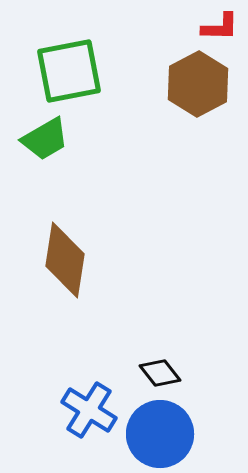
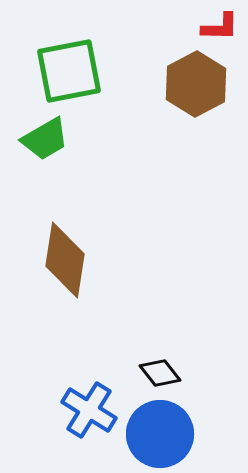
brown hexagon: moved 2 px left
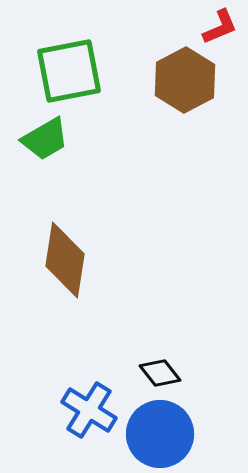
red L-shape: rotated 24 degrees counterclockwise
brown hexagon: moved 11 px left, 4 px up
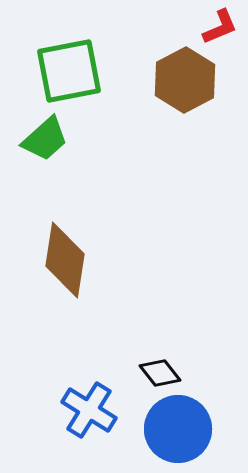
green trapezoid: rotated 12 degrees counterclockwise
blue circle: moved 18 px right, 5 px up
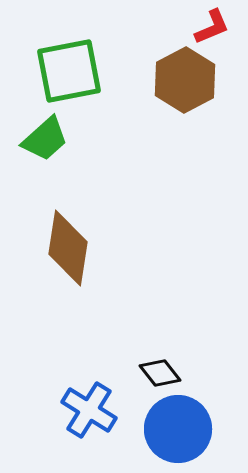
red L-shape: moved 8 px left
brown diamond: moved 3 px right, 12 px up
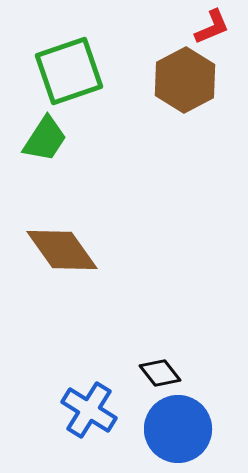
green square: rotated 8 degrees counterclockwise
green trapezoid: rotated 15 degrees counterclockwise
brown diamond: moved 6 px left, 2 px down; rotated 44 degrees counterclockwise
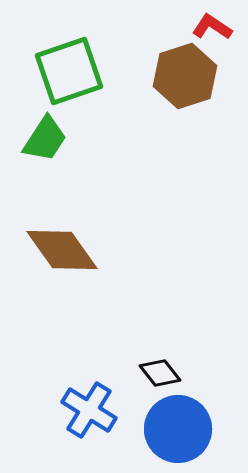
red L-shape: rotated 123 degrees counterclockwise
brown hexagon: moved 4 px up; rotated 10 degrees clockwise
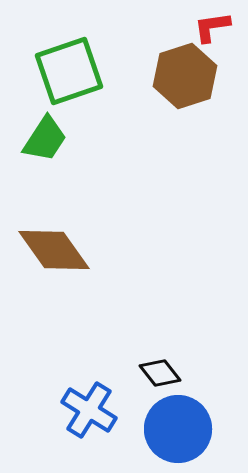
red L-shape: rotated 42 degrees counterclockwise
brown diamond: moved 8 px left
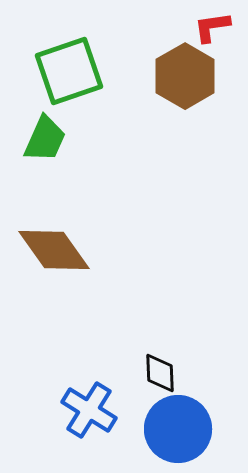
brown hexagon: rotated 12 degrees counterclockwise
green trapezoid: rotated 9 degrees counterclockwise
black diamond: rotated 36 degrees clockwise
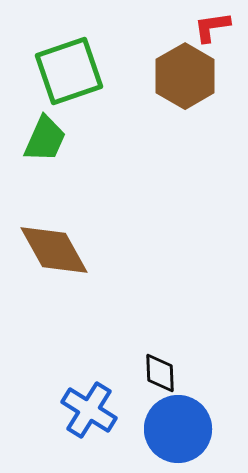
brown diamond: rotated 6 degrees clockwise
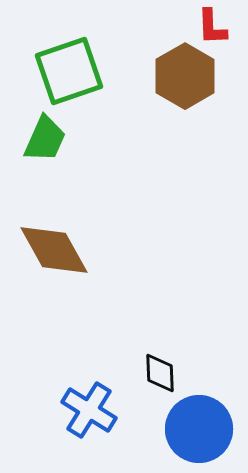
red L-shape: rotated 84 degrees counterclockwise
blue circle: moved 21 px right
